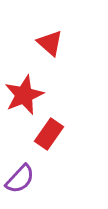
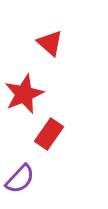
red star: moved 1 px up
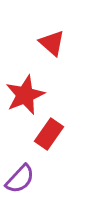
red triangle: moved 2 px right
red star: moved 1 px right, 1 px down
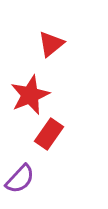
red triangle: moved 1 px left, 1 px down; rotated 40 degrees clockwise
red star: moved 5 px right
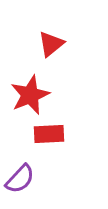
red rectangle: rotated 52 degrees clockwise
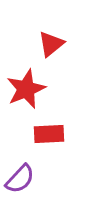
red star: moved 4 px left, 6 px up
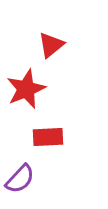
red triangle: moved 1 px down
red rectangle: moved 1 px left, 3 px down
